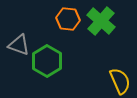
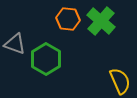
gray triangle: moved 4 px left, 1 px up
green hexagon: moved 1 px left, 2 px up
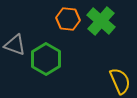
gray triangle: moved 1 px down
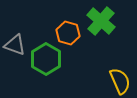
orange hexagon: moved 14 px down; rotated 10 degrees clockwise
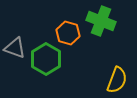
green cross: rotated 20 degrees counterclockwise
gray triangle: moved 3 px down
yellow semicircle: moved 3 px left, 1 px up; rotated 44 degrees clockwise
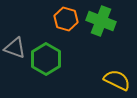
orange hexagon: moved 2 px left, 14 px up
yellow semicircle: rotated 84 degrees counterclockwise
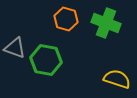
green cross: moved 5 px right, 2 px down
green hexagon: moved 1 px down; rotated 20 degrees counterclockwise
yellow semicircle: moved 1 px up; rotated 8 degrees counterclockwise
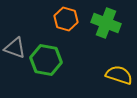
yellow semicircle: moved 2 px right, 4 px up
